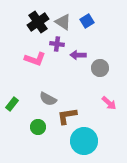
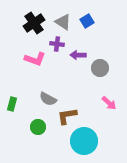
black cross: moved 4 px left, 1 px down
green rectangle: rotated 24 degrees counterclockwise
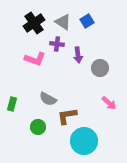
purple arrow: rotated 98 degrees counterclockwise
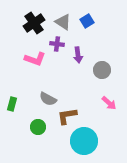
gray circle: moved 2 px right, 2 px down
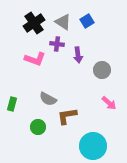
cyan circle: moved 9 px right, 5 px down
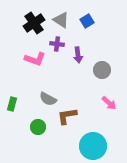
gray triangle: moved 2 px left, 2 px up
